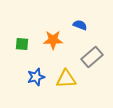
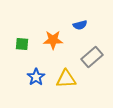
blue semicircle: rotated 144 degrees clockwise
blue star: rotated 18 degrees counterclockwise
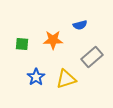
yellow triangle: rotated 15 degrees counterclockwise
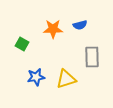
orange star: moved 11 px up
green square: rotated 24 degrees clockwise
gray rectangle: rotated 50 degrees counterclockwise
blue star: rotated 24 degrees clockwise
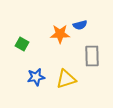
orange star: moved 7 px right, 5 px down
gray rectangle: moved 1 px up
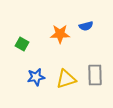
blue semicircle: moved 6 px right, 1 px down
gray rectangle: moved 3 px right, 19 px down
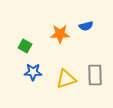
green square: moved 3 px right, 2 px down
blue star: moved 3 px left, 5 px up; rotated 12 degrees clockwise
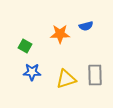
blue star: moved 1 px left
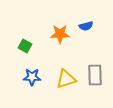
blue star: moved 5 px down
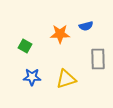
gray rectangle: moved 3 px right, 16 px up
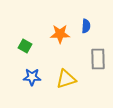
blue semicircle: rotated 72 degrees counterclockwise
